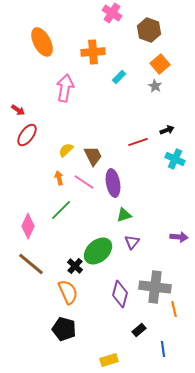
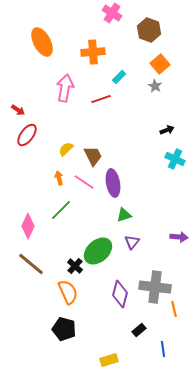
red line: moved 37 px left, 43 px up
yellow semicircle: moved 1 px up
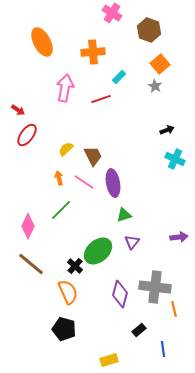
purple arrow: rotated 12 degrees counterclockwise
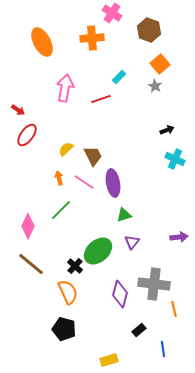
orange cross: moved 1 px left, 14 px up
gray cross: moved 1 px left, 3 px up
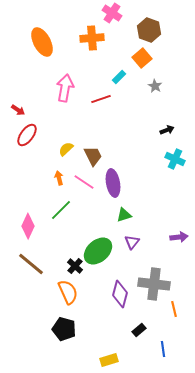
orange square: moved 18 px left, 6 px up
